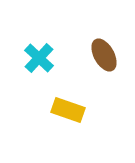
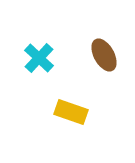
yellow rectangle: moved 3 px right, 2 px down
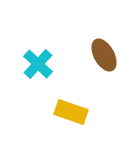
cyan cross: moved 1 px left, 6 px down
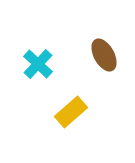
yellow rectangle: rotated 60 degrees counterclockwise
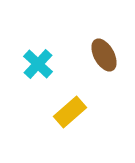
yellow rectangle: moved 1 px left
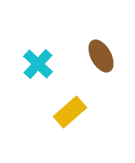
brown ellipse: moved 3 px left, 1 px down
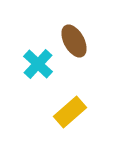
brown ellipse: moved 27 px left, 15 px up
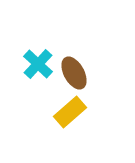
brown ellipse: moved 32 px down
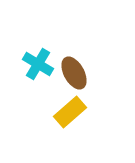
cyan cross: rotated 12 degrees counterclockwise
